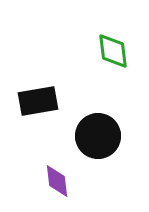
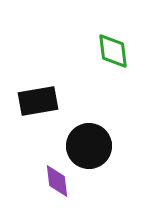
black circle: moved 9 px left, 10 px down
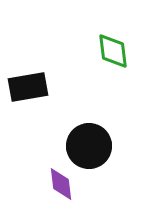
black rectangle: moved 10 px left, 14 px up
purple diamond: moved 4 px right, 3 px down
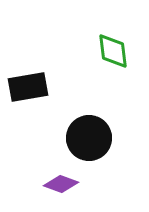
black circle: moved 8 px up
purple diamond: rotated 64 degrees counterclockwise
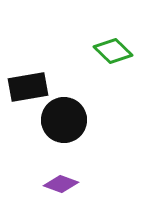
green diamond: rotated 39 degrees counterclockwise
black circle: moved 25 px left, 18 px up
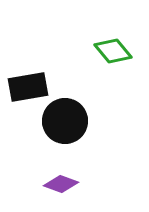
green diamond: rotated 6 degrees clockwise
black circle: moved 1 px right, 1 px down
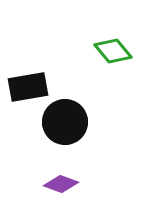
black circle: moved 1 px down
